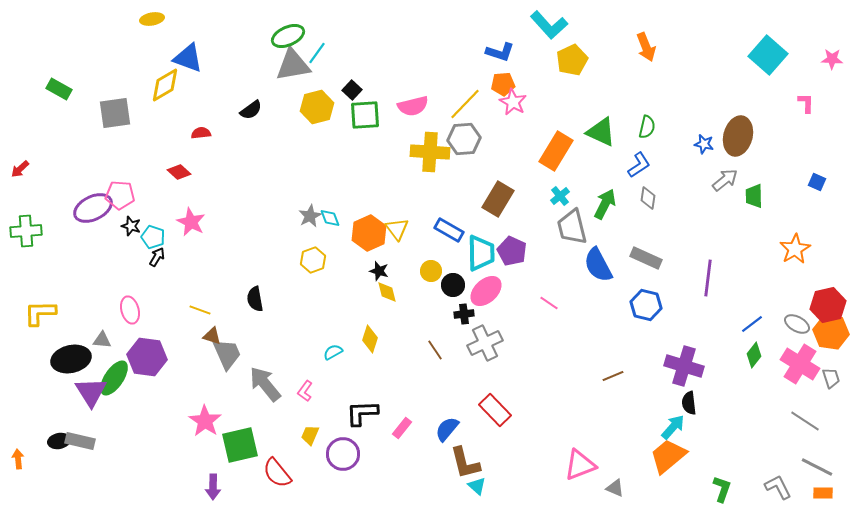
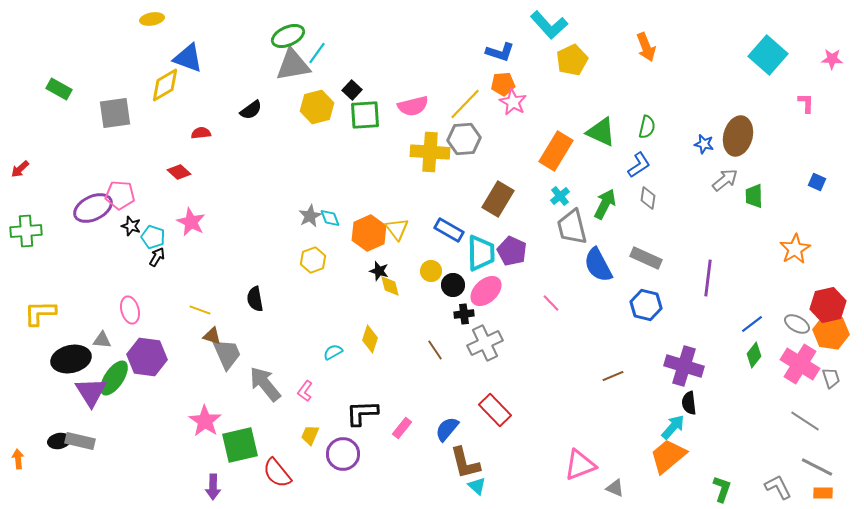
yellow diamond at (387, 292): moved 3 px right, 6 px up
pink line at (549, 303): moved 2 px right; rotated 12 degrees clockwise
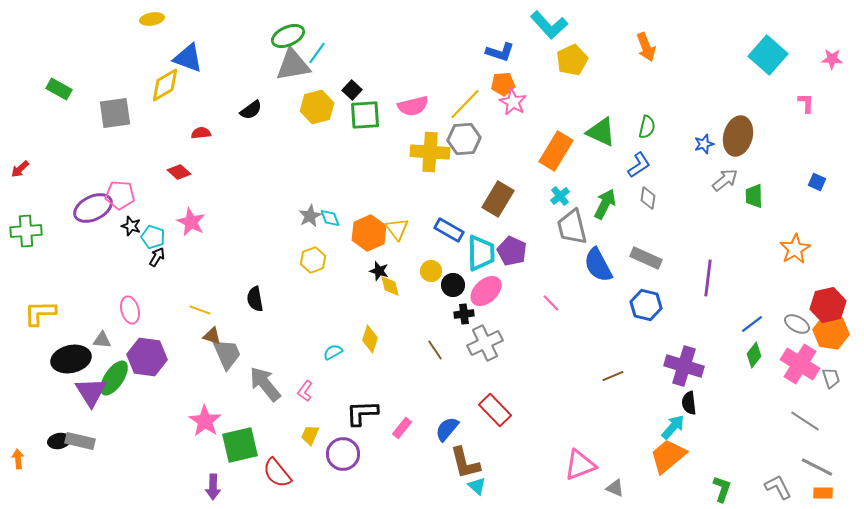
blue star at (704, 144): rotated 30 degrees counterclockwise
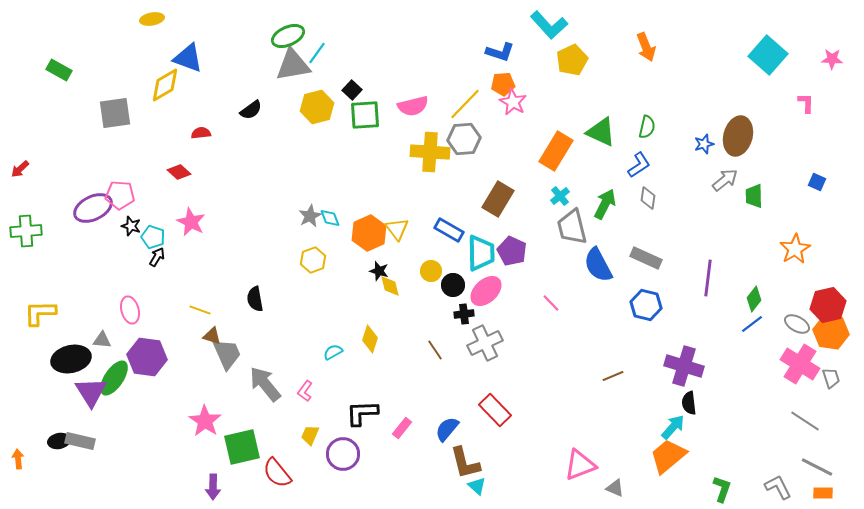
green rectangle at (59, 89): moved 19 px up
green diamond at (754, 355): moved 56 px up
green square at (240, 445): moved 2 px right, 2 px down
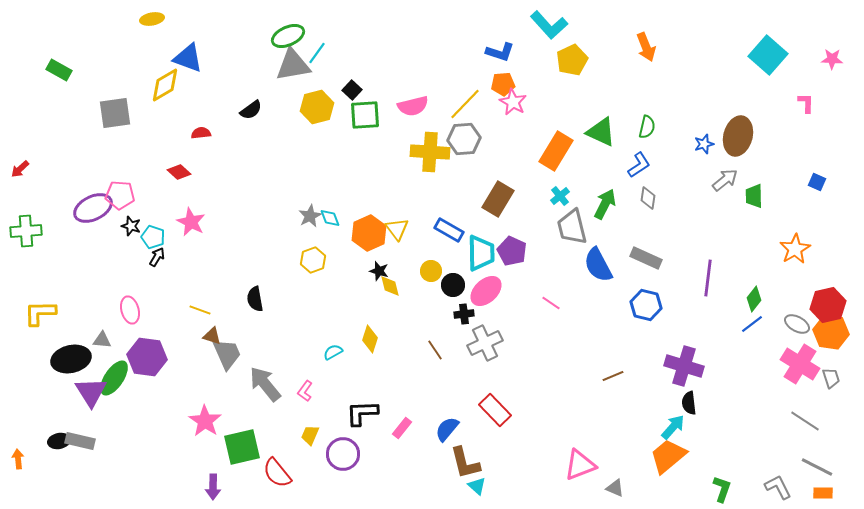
pink line at (551, 303): rotated 12 degrees counterclockwise
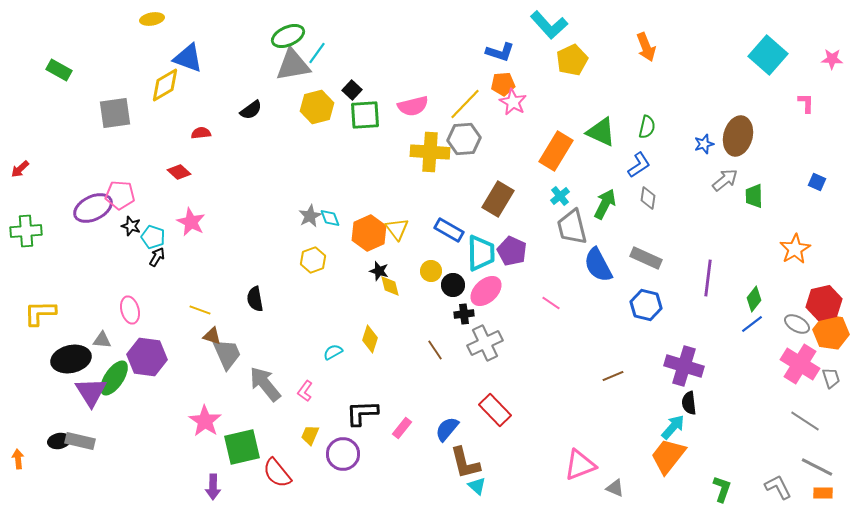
red hexagon at (828, 305): moved 4 px left, 2 px up
orange trapezoid at (668, 456): rotated 12 degrees counterclockwise
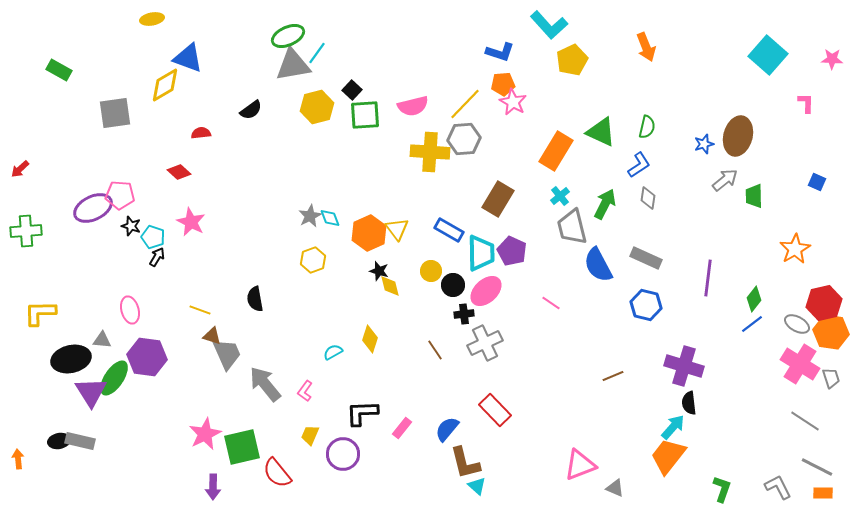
pink star at (205, 421): moved 13 px down; rotated 12 degrees clockwise
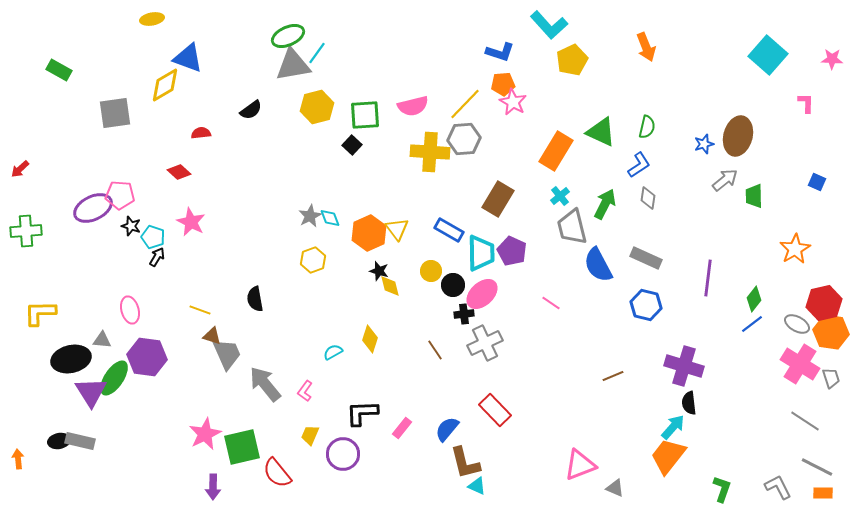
black square at (352, 90): moved 55 px down
pink ellipse at (486, 291): moved 4 px left, 3 px down
cyan triangle at (477, 486): rotated 18 degrees counterclockwise
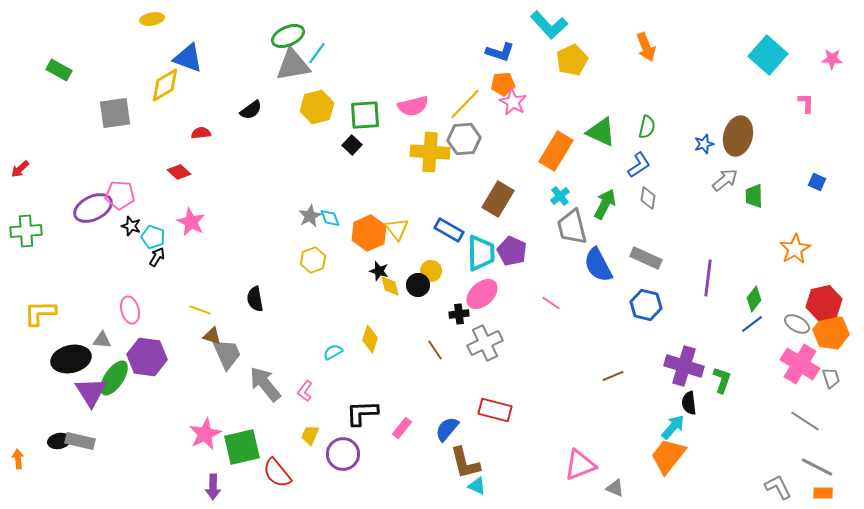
black circle at (453, 285): moved 35 px left
black cross at (464, 314): moved 5 px left
red rectangle at (495, 410): rotated 32 degrees counterclockwise
green L-shape at (722, 489): moved 109 px up
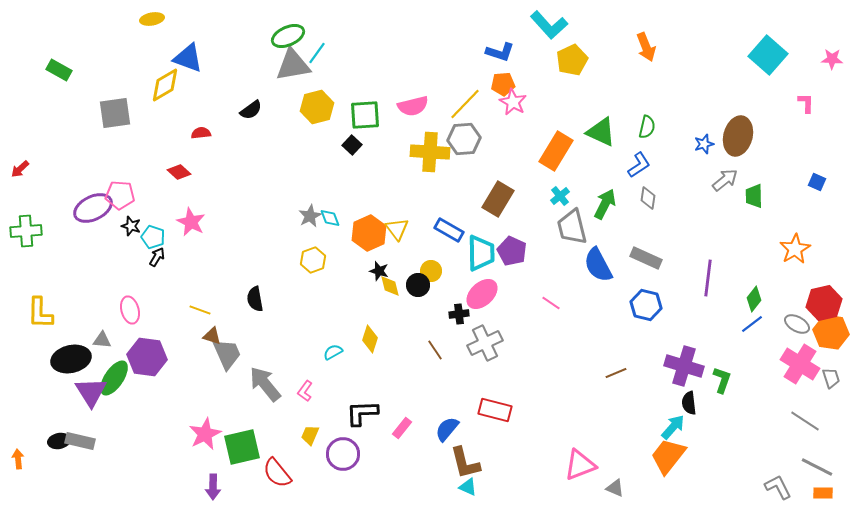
yellow L-shape at (40, 313): rotated 88 degrees counterclockwise
brown line at (613, 376): moved 3 px right, 3 px up
cyan triangle at (477, 486): moved 9 px left, 1 px down
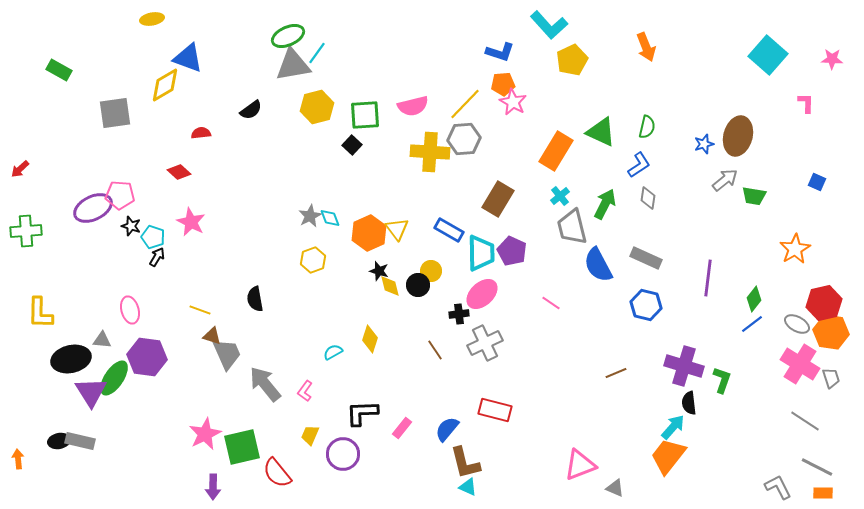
green trapezoid at (754, 196): rotated 80 degrees counterclockwise
